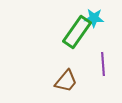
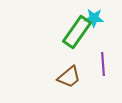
brown trapezoid: moved 3 px right, 4 px up; rotated 10 degrees clockwise
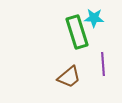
green rectangle: rotated 52 degrees counterclockwise
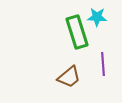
cyan star: moved 3 px right, 1 px up
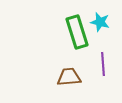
cyan star: moved 3 px right, 5 px down; rotated 12 degrees clockwise
brown trapezoid: rotated 145 degrees counterclockwise
